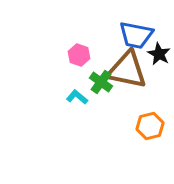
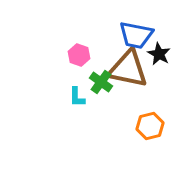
brown triangle: moved 1 px right, 1 px up
cyan L-shape: rotated 130 degrees counterclockwise
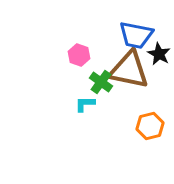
brown triangle: moved 1 px right, 1 px down
cyan L-shape: moved 8 px right, 7 px down; rotated 90 degrees clockwise
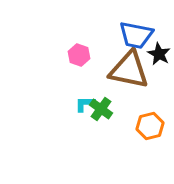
green cross: moved 27 px down
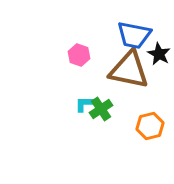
blue trapezoid: moved 2 px left
green cross: rotated 20 degrees clockwise
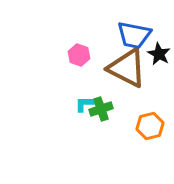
brown triangle: moved 2 px left, 2 px up; rotated 15 degrees clockwise
green cross: rotated 15 degrees clockwise
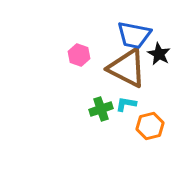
cyan L-shape: moved 41 px right; rotated 10 degrees clockwise
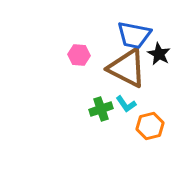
pink hexagon: rotated 15 degrees counterclockwise
cyan L-shape: rotated 135 degrees counterclockwise
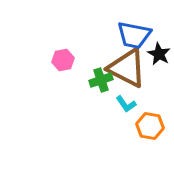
pink hexagon: moved 16 px left, 5 px down; rotated 15 degrees counterclockwise
green cross: moved 29 px up
orange hexagon: rotated 24 degrees clockwise
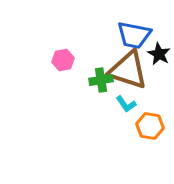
brown triangle: moved 1 px right, 2 px down; rotated 9 degrees counterclockwise
green cross: rotated 10 degrees clockwise
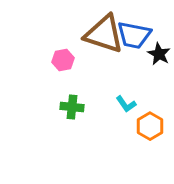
brown triangle: moved 24 px left, 36 px up
green cross: moved 29 px left, 27 px down; rotated 15 degrees clockwise
orange hexagon: rotated 20 degrees clockwise
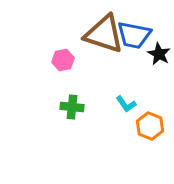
orange hexagon: rotated 8 degrees counterclockwise
